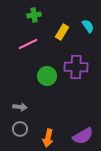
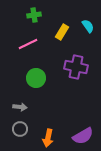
purple cross: rotated 10 degrees clockwise
green circle: moved 11 px left, 2 px down
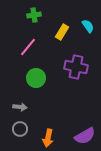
pink line: moved 3 px down; rotated 24 degrees counterclockwise
purple semicircle: moved 2 px right
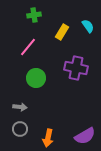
purple cross: moved 1 px down
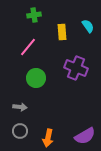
yellow rectangle: rotated 35 degrees counterclockwise
purple cross: rotated 10 degrees clockwise
gray circle: moved 2 px down
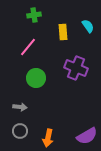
yellow rectangle: moved 1 px right
purple semicircle: moved 2 px right
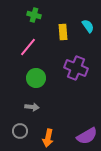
green cross: rotated 24 degrees clockwise
gray arrow: moved 12 px right
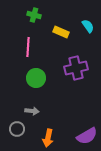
yellow rectangle: moved 2 px left; rotated 63 degrees counterclockwise
pink line: rotated 36 degrees counterclockwise
purple cross: rotated 35 degrees counterclockwise
gray arrow: moved 4 px down
gray circle: moved 3 px left, 2 px up
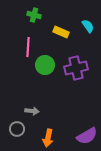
green circle: moved 9 px right, 13 px up
